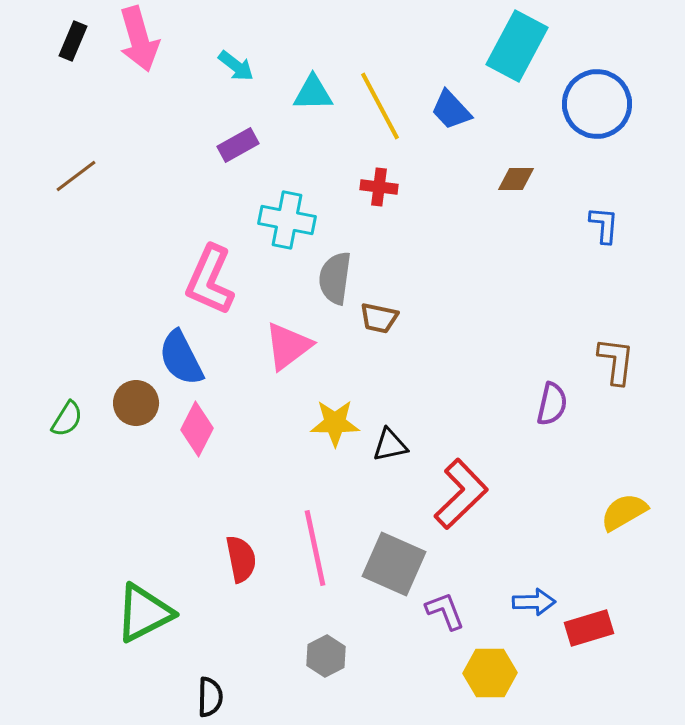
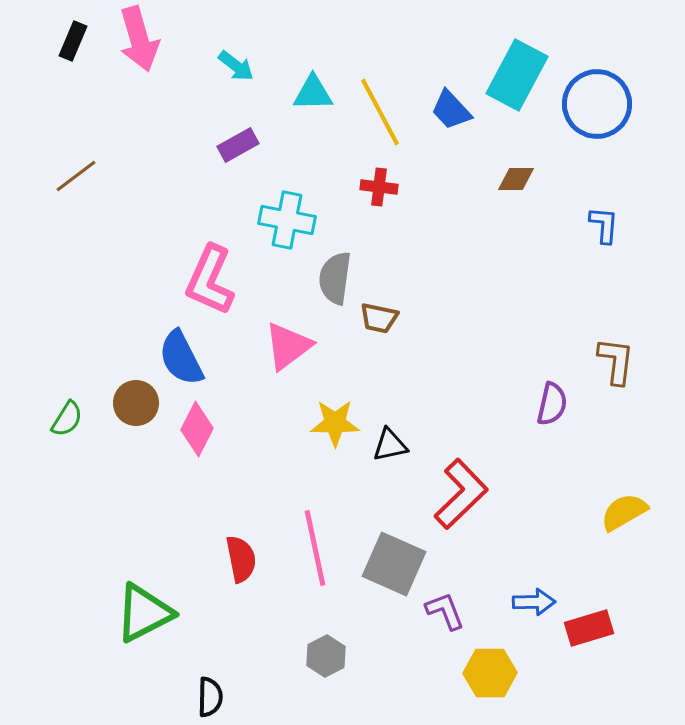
cyan rectangle: moved 29 px down
yellow line: moved 6 px down
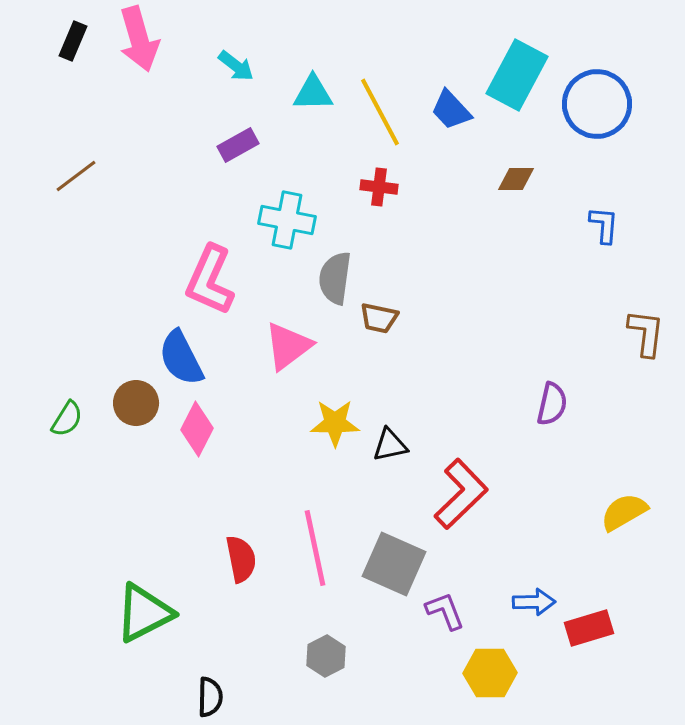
brown L-shape: moved 30 px right, 28 px up
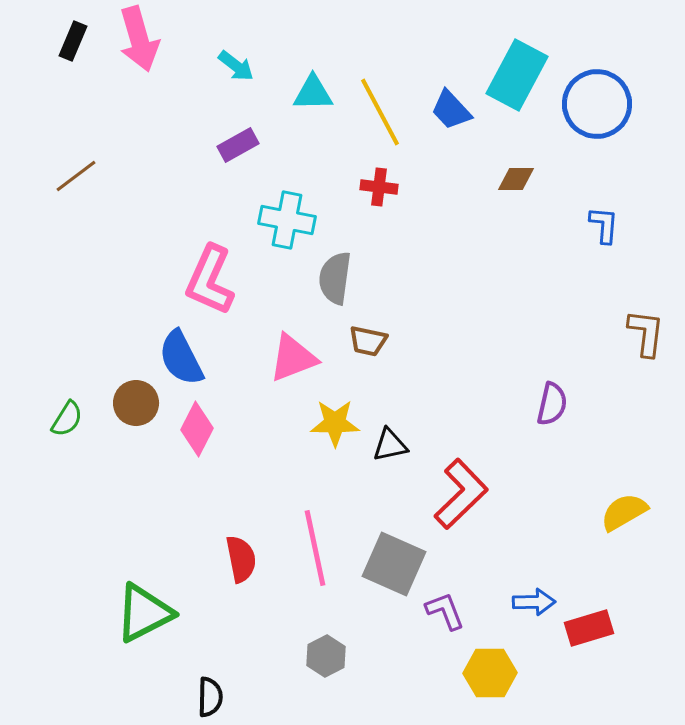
brown trapezoid: moved 11 px left, 23 px down
pink triangle: moved 5 px right, 12 px down; rotated 16 degrees clockwise
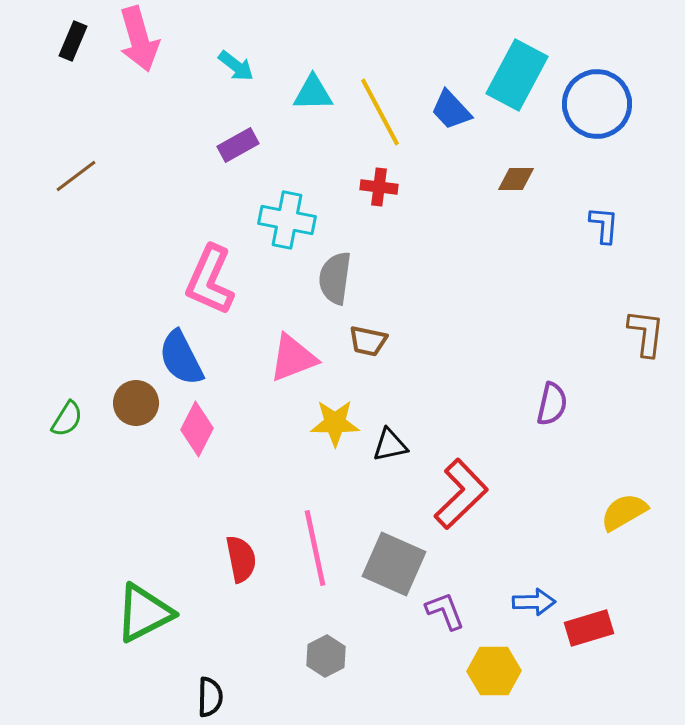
yellow hexagon: moved 4 px right, 2 px up
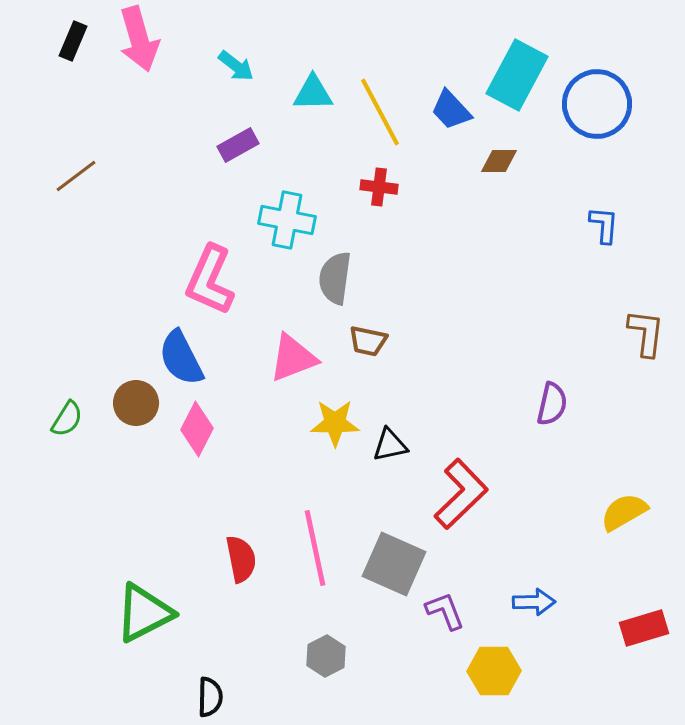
brown diamond: moved 17 px left, 18 px up
red rectangle: moved 55 px right
